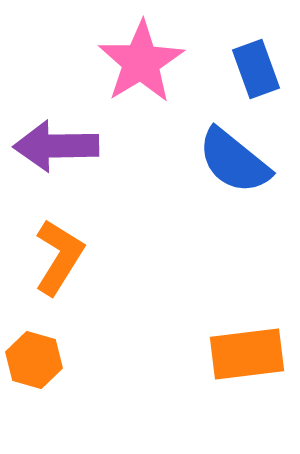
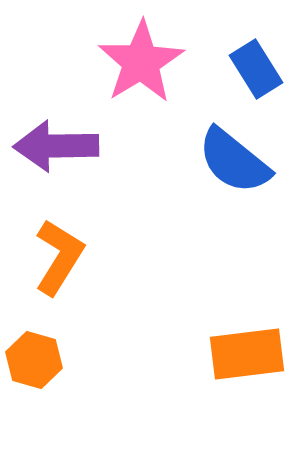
blue rectangle: rotated 12 degrees counterclockwise
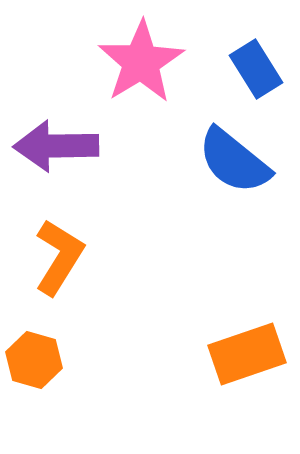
orange rectangle: rotated 12 degrees counterclockwise
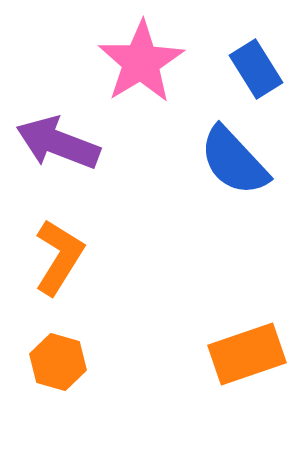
purple arrow: moved 2 px right, 3 px up; rotated 22 degrees clockwise
blue semicircle: rotated 8 degrees clockwise
orange hexagon: moved 24 px right, 2 px down
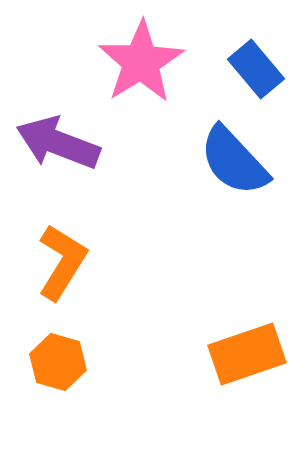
blue rectangle: rotated 8 degrees counterclockwise
orange L-shape: moved 3 px right, 5 px down
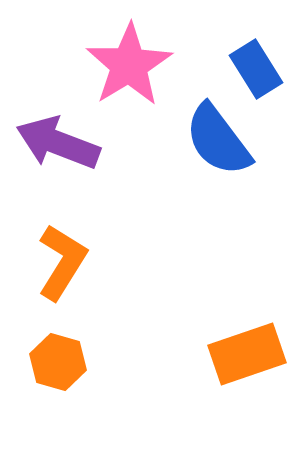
pink star: moved 12 px left, 3 px down
blue rectangle: rotated 8 degrees clockwise
blue semicircle: moved 16 px left, 21 px up; rotated 6 degrees clockwise
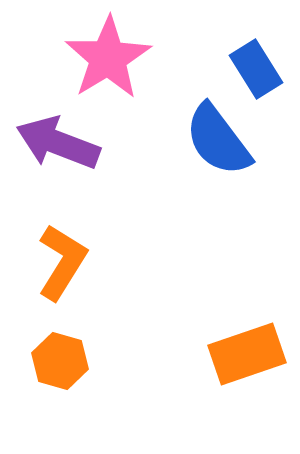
pink star: moved 21 px left, 7 px up
orange hexagon: moved 2 px right, 1 px up
